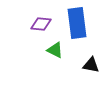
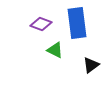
purple diamond: rotated 15 degrees clockwise
black triangle: rotated 48 degrees counterclockwise
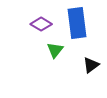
purple diamond: rotated 10 degrees clockwise
green triangle: rotated 42 degrees clockwise
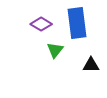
black triangle: rotated 36 degrees clockwise
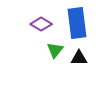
black triangle: moved 12 px left, 7 px up
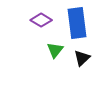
purple diamond: moved 4 px up
black triangle: moved 3 px right; rotated 42 degrees counterclockwise
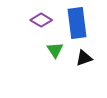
green triangle: rotated 12 degrees counterclockwise
black triangle: moved 2 px right; rotated 24 degrees clockwise
